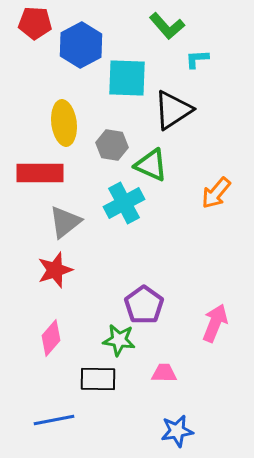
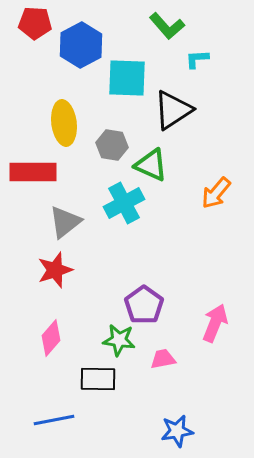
red rectangle: moved 7 px left, 1 px up
pink trapezoid: moved 1 px left, 14 px up; rotated 12 degrees counterclockwise
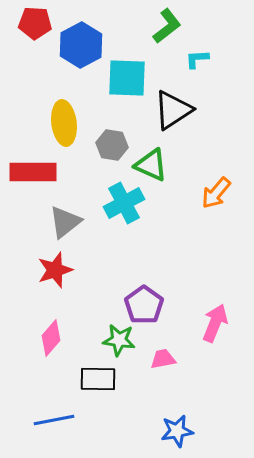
green L-shape: rotated 87 degrees counterclockwise
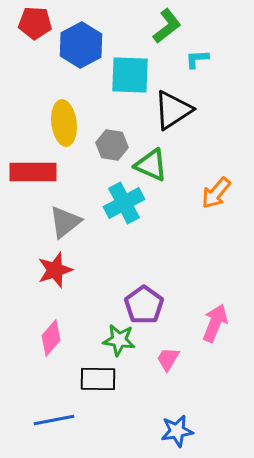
cyan square: moved 3 px right, 3 px up
pink trapezoid: moved 5 px right; rotated 48 degrees counterclockwise
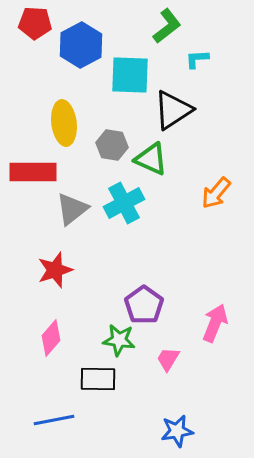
green triangle: moved 6 px up
gray triangle: moved 7 px right, 13 px up
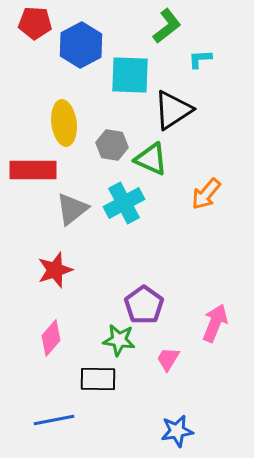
cyan L-shape: moved 3 px right
red rectangle: moved 2 px up
orange arrow: moved 10 px left, 1 px down
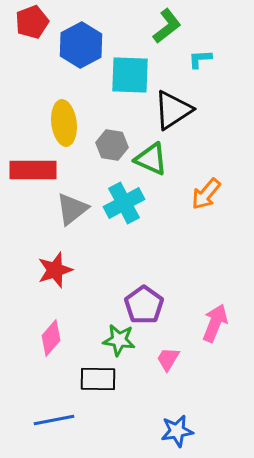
red pentagon: moved 3 px left, 1 px up; rotated 24 degrees counterclockwise
